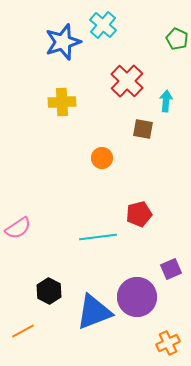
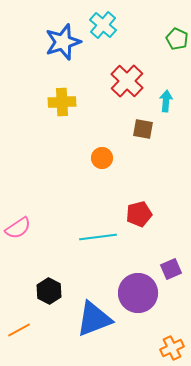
purple circle: moved 1 px right, 4 px up
blue triangle: moved 7 px down
orange line: moved 4 px left, 1 px up
orange cross: moved 4 px right, 5 px down
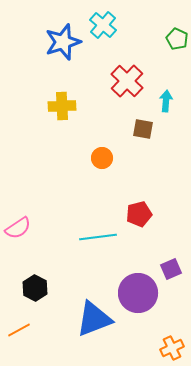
yellow cross: moved 4 px down
black hexagon: moved 14 px left, 3 px up
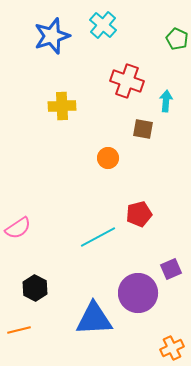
blue star: moved 11 px left, 6 px up
red cross: rotated 24 degrees counterclockwise
orange circle: moved 6 px right
cyan line: rotated 21 degrees counterclockwise
blue triangle: rotated 18 degrees clockwise
orange line: rotated 15 degrees clockwise
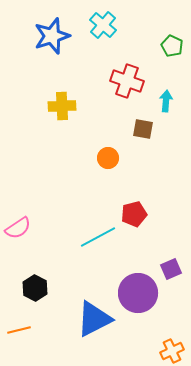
green pentagon: moved 5 px left, 7 px down
red pentagon: moved 5 px left
blue triangle: rotated 24 degrees counterclockwise
orange cross: moved 3 px down
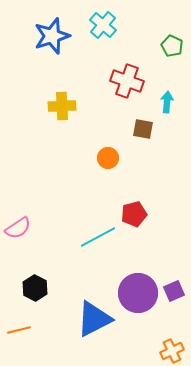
cyan arrow: moved 1 px right, 1 px down
purple square: moved 3 px right, 22 px down
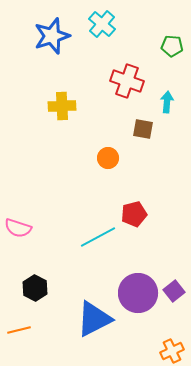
cyan cross: moved 1 px left, 1 px up
green pentagon: rotated 20 degrees counterclockwise
pink semicircle: rotated 52 degrees clockwise
purple square: rotated 15 degrees counterclockwise
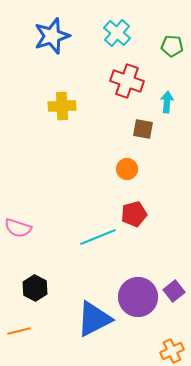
cyan cross: moved 15 px right, 9 px down
orange circle: moved 19 px right, 11 px down
cyan line: rotated 6 degrees clockwise
purple circle: moved 4 px down
orange line: moved 1 px down
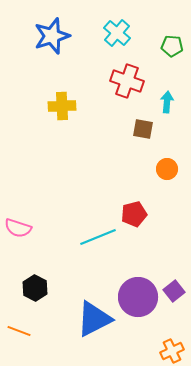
orange circle: moved 40 px right
orange line: rotated 35 degrees clockwise
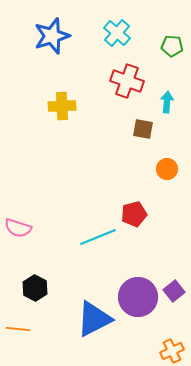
orange line: moved 1 px left, 2 px up; rotated 15 degrees counterclockwise
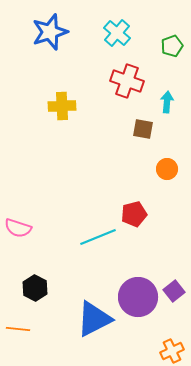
blue star: moved 2 px left, 4 px up
green pentagon: rotated 25 degrees counterclockwise
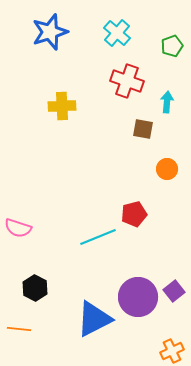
orange line: moved 1 px right
